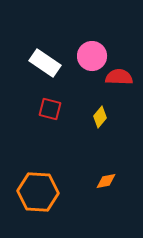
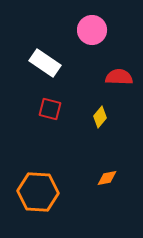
pink circle: moved 26 px up
orange diamond: moved 1 px right, 3 px up
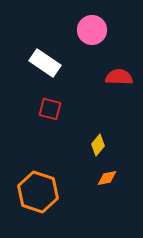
yellow diamond: moved 2 px left, 28 px down
orange hexagon: rotated 15 degrees clockwise
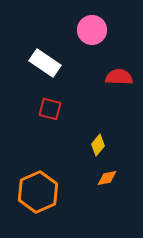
orange hexagon: rotated 18 degrees clockwise
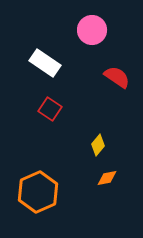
red semicircle: moved 2 px left; rotated 32 degrees clockwise
red square: rotated 20 degrees clockwise
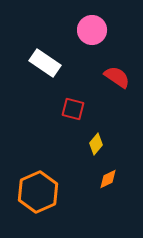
red square: moved 23 px right; rotated 20 degrees counterclockwise
yellow diamond: moved 2 px left, 1 px up
orange diamond: moved 1 px right, 1 px down; rotated 15 degrees counterclockwise
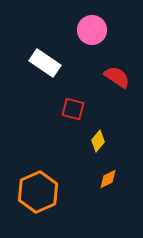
yellow diamond: moved 2 px right, 3 px up
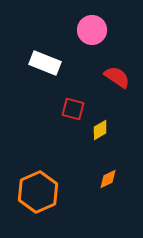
white rectangle: rotated 12 degrees counterclockwise
yellow diamond: moved 2 px right, 11 px up; rotated 20 degrees clockwise
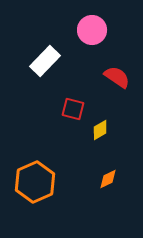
white rectangle: moved 2 px up; rotated 68 degrees counterclockwise
orange hexagon: moved 3 px left, 10 px up
